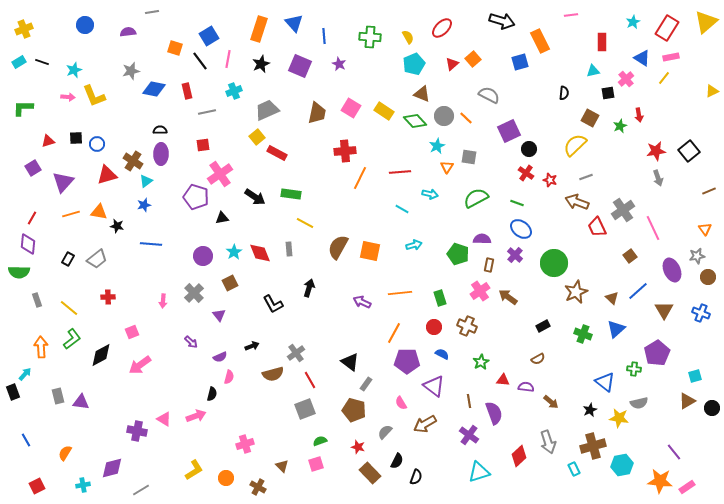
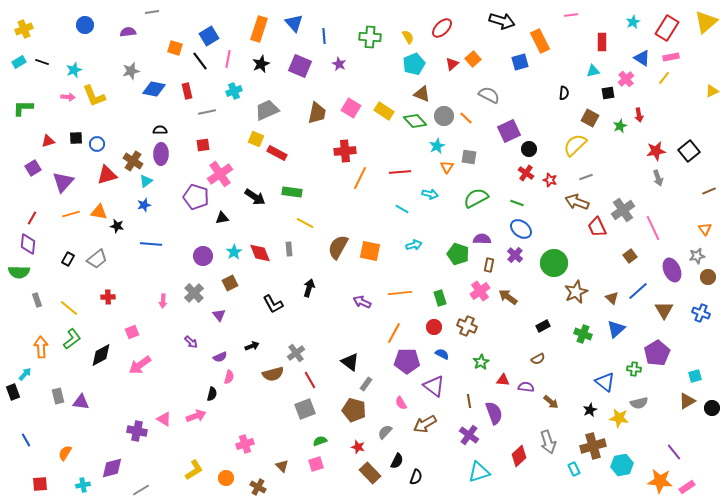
yellow square at (257, 137): moved 1 px left, 2 px down; rotated 28 degrees counterclockwise
green rectangle at (291, 194): moved 1 px right, 2 px up
red square at (37, 486): moved 3 px right, 2 px up; rotated 21 degrees clockwise
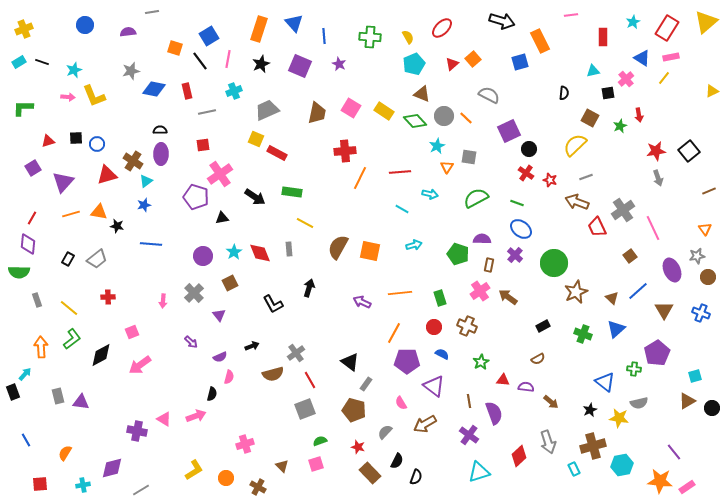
red rectangle at (602, 42): moved 1 px right, 5 px up
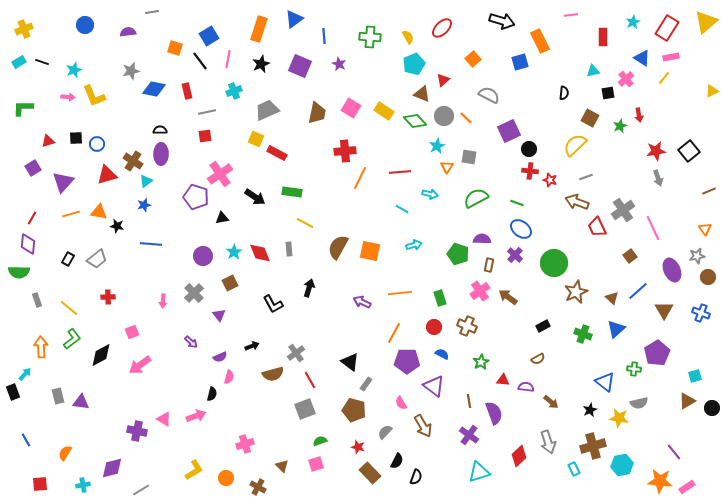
blue triangle at (294, 23): moved 4 px up; rotated 36 degrees clockwise
red triangle at (452, 64): moved 9 px left, 16 px down
red square at (203, 145): moved 2 px right, 9 px up
red cross at (526, 173): moved 4 px right, 2 px up; rotated 28 degrees counterclockwise
brown arrow at (425, 424): moved 2 px left, 2 px down; rotated 90 degrees counterclockwise
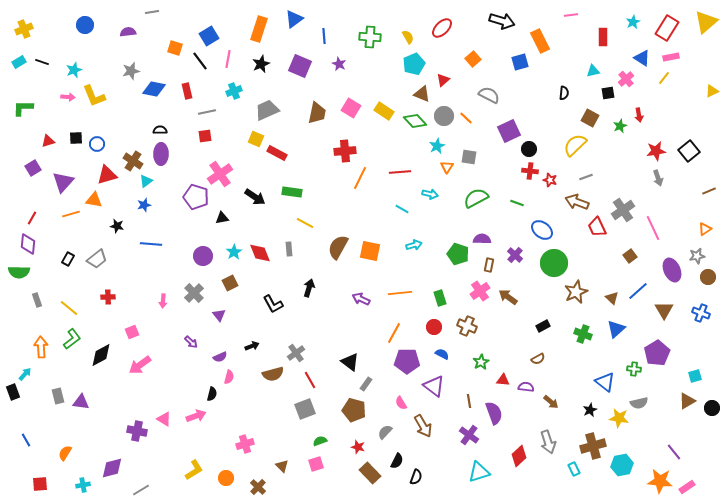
orange triangle at (99, 212): moved 5 px left, 12 px up
blue ellipse at (521, 229): moved 21 px right, 1 px down
orange triangle at (705, 229): rotated 32 degrees clockwise
purple arrow at (362, 302): moved 1 px left, 3 px up
brown cross at (258, 487): rotated 14 degrees clockwise
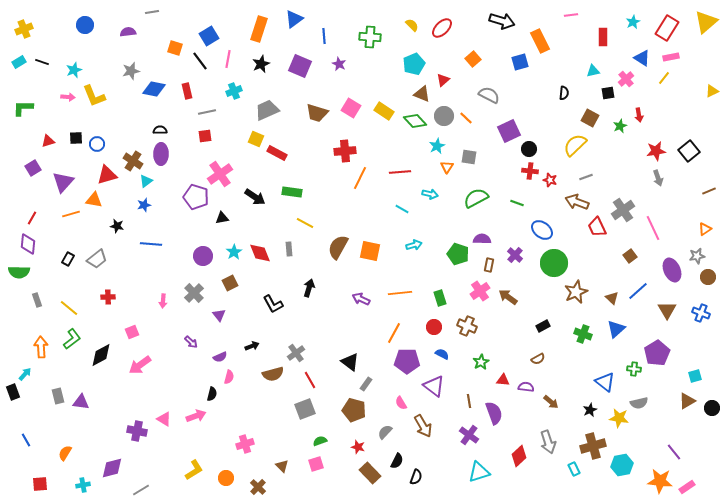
yellow semicircle at (408, 37): moved 4 px right, 12 px up; rotated 16 degrees counterclockwise
brown trapezoid at (317, 113): rotated 95 degrees clockwise
brown triangle at (664, 310): moved 3 px right
